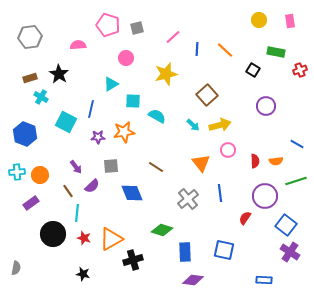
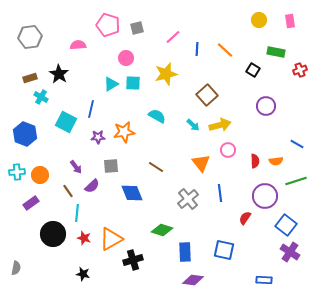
cyan square at (133, 101): moved 18 px up
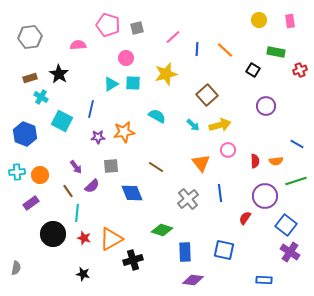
cyan square at (66, 122): moved 4 px left, 1 px up
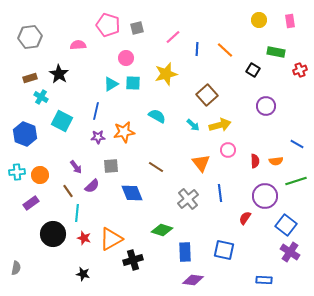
blue line at (91, 109): moved 5 px right, 2 px down
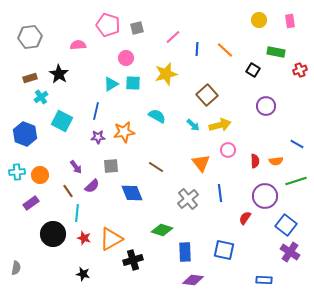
cyan cross at (41, 97): rotated 24 degrees clockwise
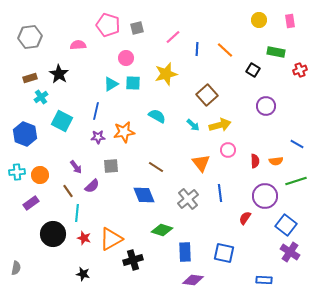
blue diamond at (132, 193): moved 12 px right, 2 px down
blue square at (224, 250): moved 3 px down
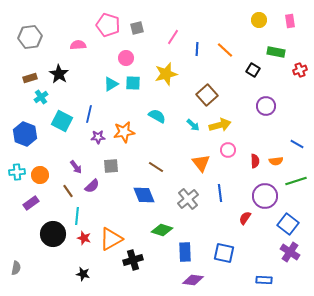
pink line at (173, 37): rotated 14 degrees counterclockwise
blue line at (96, 111): moved 7 px left, 3 px down
cyan line at (77, 213): moved 3 px down
blue square at (286, 225): moved 2 px right, 1 px up
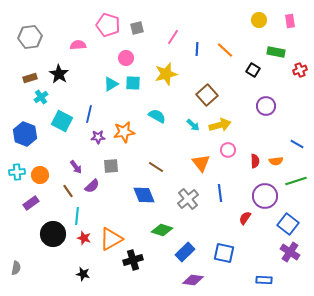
blue rectangle at (185, 252): rotated 48 degrees clockwise
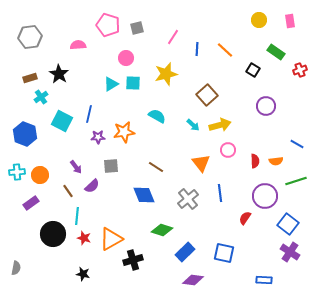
green rectangle at (276, 52): rotated 24 degrees clockwise
